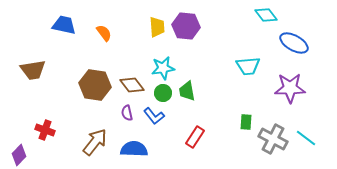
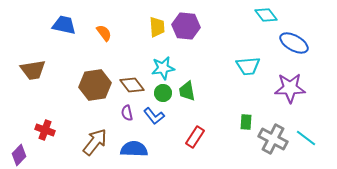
brown hexagon: rotated 16 degrees counterclockwise
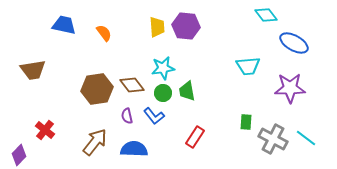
brown hexagon: moved 2 px right, 4 px down
purple semicircle: moved 3 px down
red cross: rotated 18 degrees clockwise
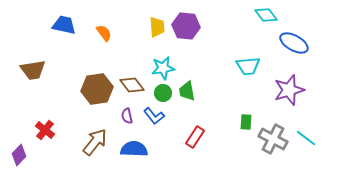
purple star: moved 1 px left, 2 px down; rotated 16 degrees counterclockwise
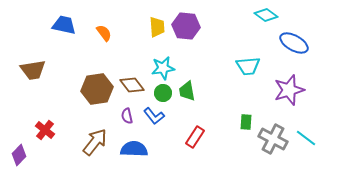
cyan diamond: rotated 15 degrees counterclockwise
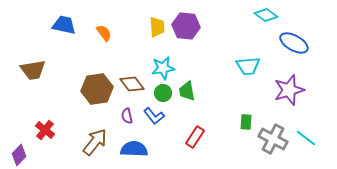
brown diamond: moved 1 px up
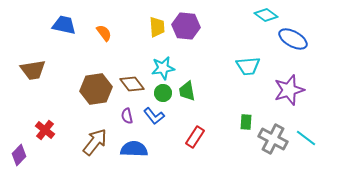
blue ellipse: moved 1 px left, 4 px up
brown hexagon: moved 1 px left
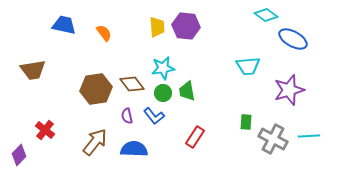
cyan line: moved 3 px right, 2 px up; rotated 40 degrees counterclockwise
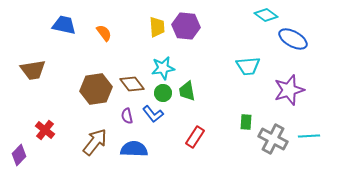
blue L-shape: moved 1 px left, 2 px up
